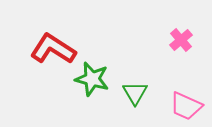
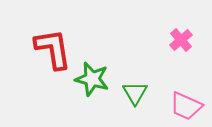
red L-shape: rotated 48 degrees clockwise
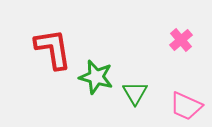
green star: moved 4 px right, 2 px up
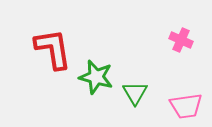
pink cross: rotated 25 degrees counterclockwise
pink trapezoid: rotated 32 degrees counterclockwise
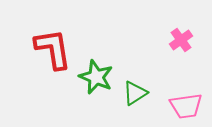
pink cross: rotated 30 degrees clockwise
green star: rotated 8 degrees clockwise
green triangle: rotated 28 degrees clockwise
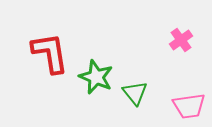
red L-shape: moved 3 px left, 4 px down
green triangle: rotated 36 degrees counterclockwise
pink trapezoid: moved 3 px right
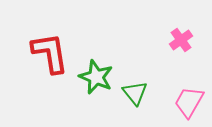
pink trapezoid: moved 4 px up; rotated 128 degrees clockwise
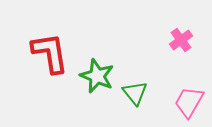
green star: moved 1 px right, 1 px up
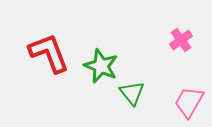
red L-shape: moved 1 px left; rotated 12 degrees counterclockwise
green star: moved 4 px right, 10 px up
green triangle: moved 3 px left
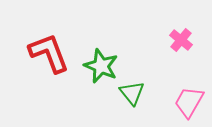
pink cross: rotated 15 degrees counterclockwise
